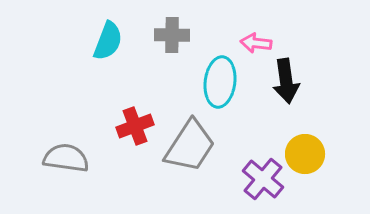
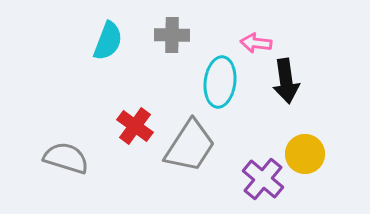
red cross: rotated 33 degrees counterclockwise
gray semicircle: rotated 9 degrees clockwise
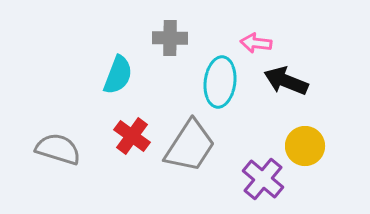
gray cross: moved 2 px left, 3 px down
cyan semicircle: moved 10 px right, 34 px down
black arrow: rotated 120 degrees clockwise
red cross: moved 3 px left, 10 px down
yellow circle: moved 8 px up
gray semicircle: moved 8 px left, 9 px up
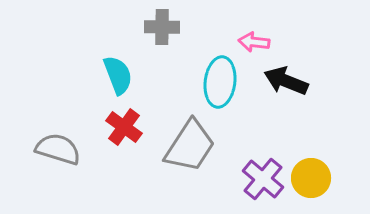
gray cross: moved 8 px left, 11 px up
pink arrow: moved 2 px left, 1 px up
cyan semicircle: rotated 42 degrees counterclockwise
red cross: moved 8 px left, 9 px up
yellow circle: moved 6 px right, 32 px down
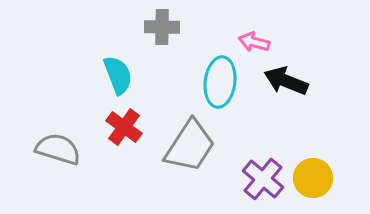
pink arrow: rotated 8 degrees clockwise
yellow circle: moved 2 px right
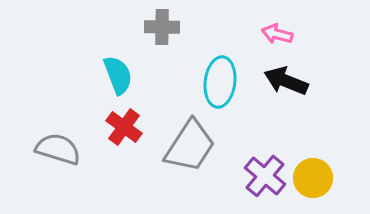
pink arrow: moved 23 px right, 8 px up
purple cross: moved 2 px right, 3 px up
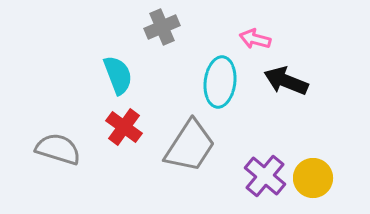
gray cross: rotated 24 degrees counterclockwise
pink arrow: moved 22 px left, 5 px down
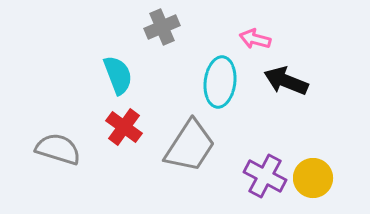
purple cross: rotated 12 degrees counterclockwise
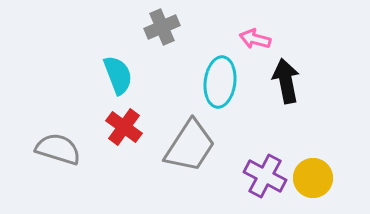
black arrow: rotated 57 degrees clockwise
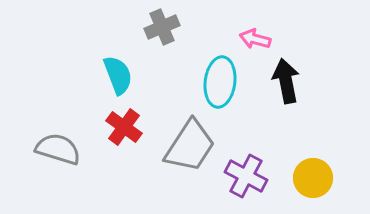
purple cross: moved 19 px left
